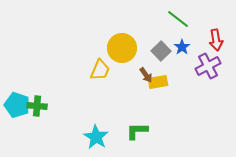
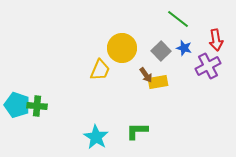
blue star: moved 2 px right, 1 px down; rotated 21 degrees counterclockwise
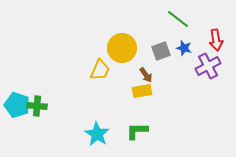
gray square: rotated 24 degrees clockwise
yellow rectangle: moved 16 px left, 9 px down
cyan star: moved 1 px right, 3 px up
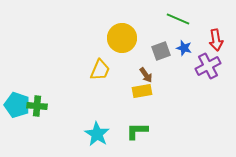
green line: rotated 15 degrees counterclockwise
yellow circle: moved 10 px up
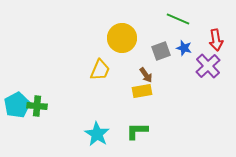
purple cross: rotated 15 degrees counterclockwise
cyan pentagon: rotated 25 degrees clockwise
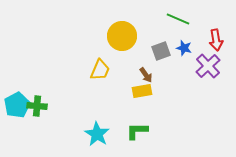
yellow circle: moved 2 px up
